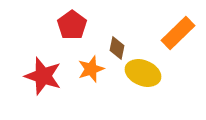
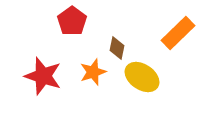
red pentagon: moved 4 px up
orange star: moved 2 px right, 3 px down
yellow ellipse: moved 1 px left, 4 px down; rotated 12 degrees clockwise
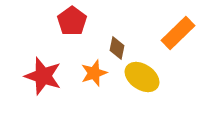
orange star: moved 1 px right, 1 px down
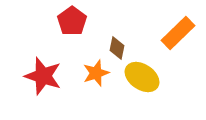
orange star: moved 2 px right
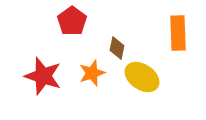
orange rectangle: rotated 48 degrees counterclockwise
orange star: moved 4 px left
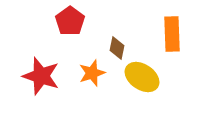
red pentagon: moved 2 px left
orange rectangle: moved 6 px left, 1 px down
red star: moved 2 px left
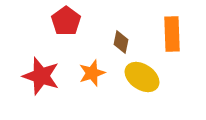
red pentagon: moved 4 px left
brown diamond: moved 4 px right, 6 px up
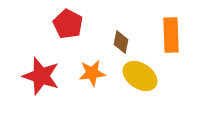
red pentagon: moved 2 px right, 3 px down; rotated 8 degrees counterclockwise
orange rectangle: moved 1 px left, 1 px down
orange star: rotated 12 degrees clockwise
yellow ellipse: moved 2 px left, 1 px up
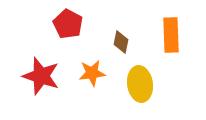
yellow ellipse: moved 8 px down; rotated 48 degrees clockwise
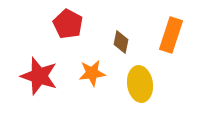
orange rectangle: rotated 20 degrees clockwise
red star: moved 2 px left
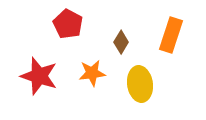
brown diamond: rotated 20 degrees clockwise
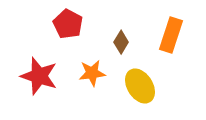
yellow ellipse: moved 2 px down; rotated 24 degrees counterclockwise
